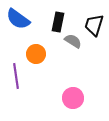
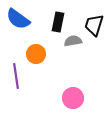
gray semicircle: rotated 42 degrees counterclockwise
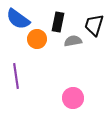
orange circle: moved 1 px right, 15 px up
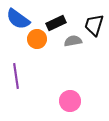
black rectangle: moved 2 px left, 1 px down; rotated 54 degrees clockwise
pink circle: moved 3 px left, 3 px down
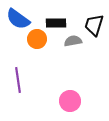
black rectangle: rotated 24 degrees clockwise
purple line: moved 2 px right, 4 px down
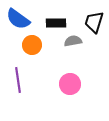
black trapezoid: moved 3 px up
orange circle: moved 5 px left, 6 px down
pink circle: moved 17 px up
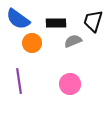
black trapezoid: moved 1 px left, 1 px up
gray semicircle: rotated 12 degrees counterclockwise
orange circle: moved 2 px up
purple line: moved 1 px right, 1 px down
